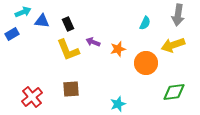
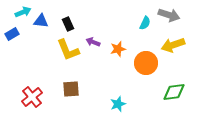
gray arrow: moved 9 px left; rotated 80 degrees counterclockwise
blue triangle: moved 1 px left
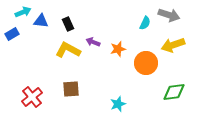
yellow L-shape: rotated 140 degrees clockwise
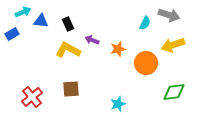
purple arrow: moved 1 px left, 2 px up
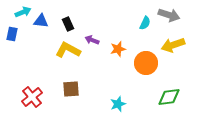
blue rectangle: rotated 48 degrees counterclockwise
green diamond: moved 5 px left, 5 px down
